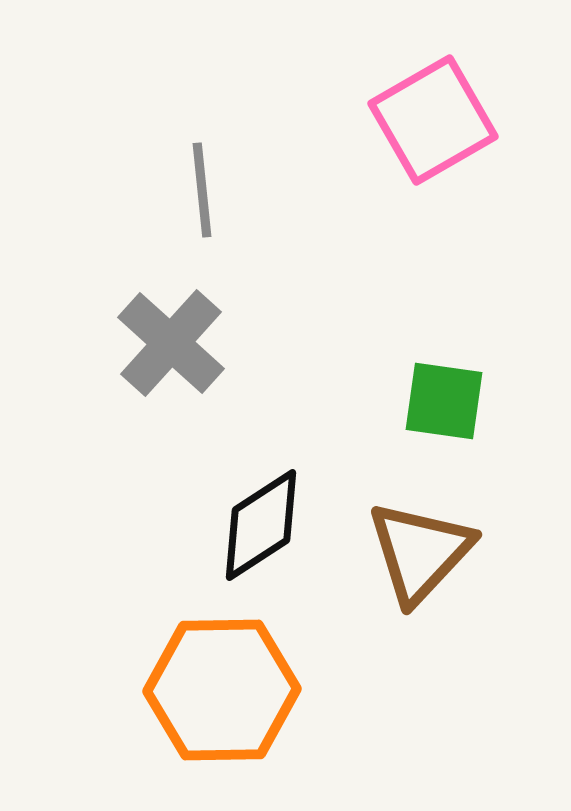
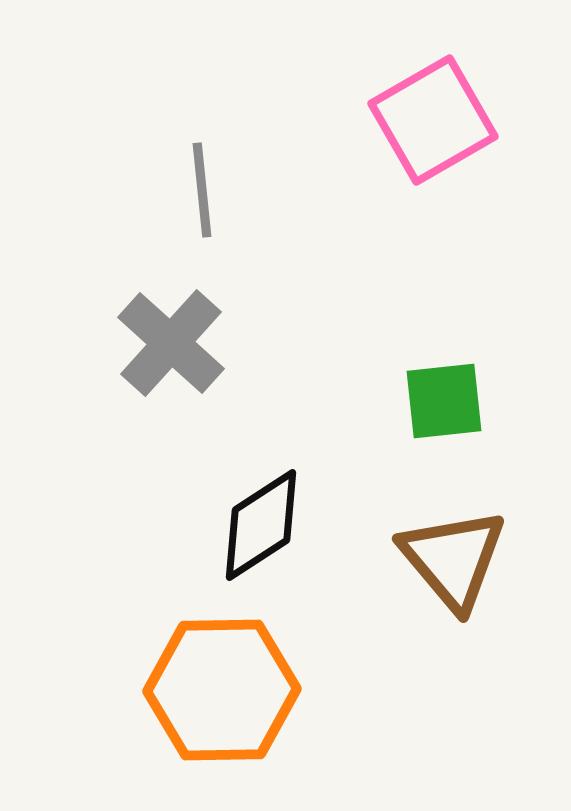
green square: rotated 14 degrees counterclockwise
brown triangle: moved 33 px right, 7 px down; rotated 23 degrees counterclockwise
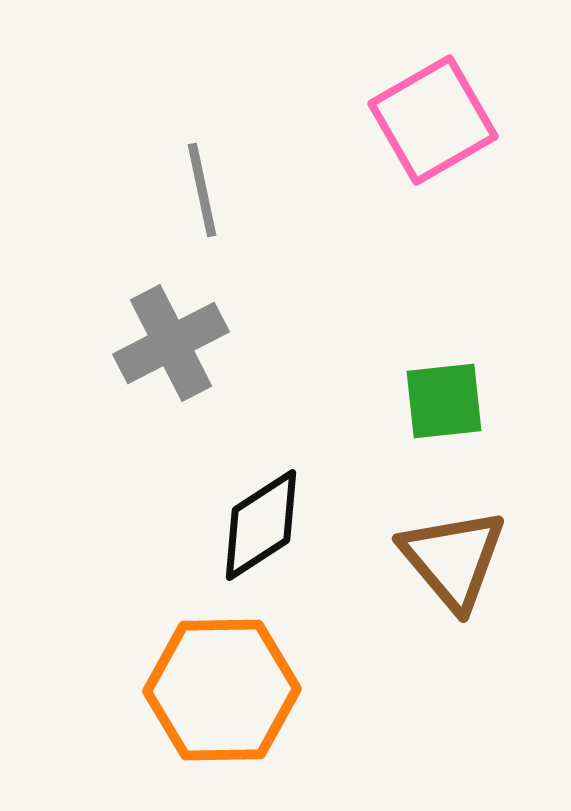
gray line: rotated 6 degrees counterclockwise
gray cross: rotated 21 degrees clockwise
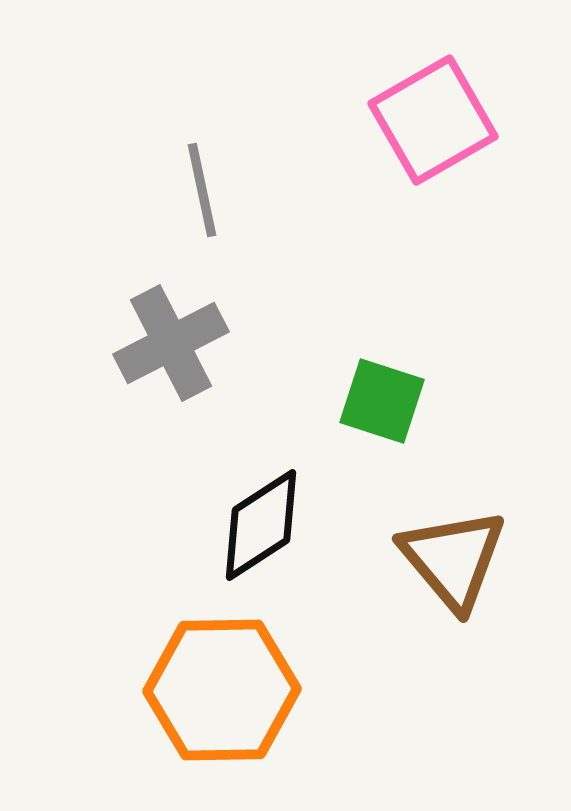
green square: moved 62 px left; rotated 24 degrees clockwise
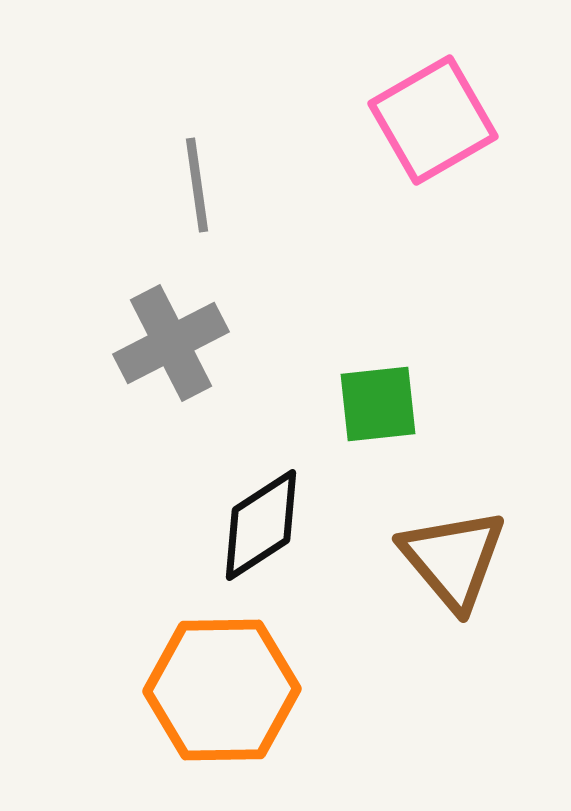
gray line: moved 5 px left, 5 px up; rotated 4 degrees clockwise
green square: moved 4 px left, 3 px down; rotated 24 degrees counterclockwise
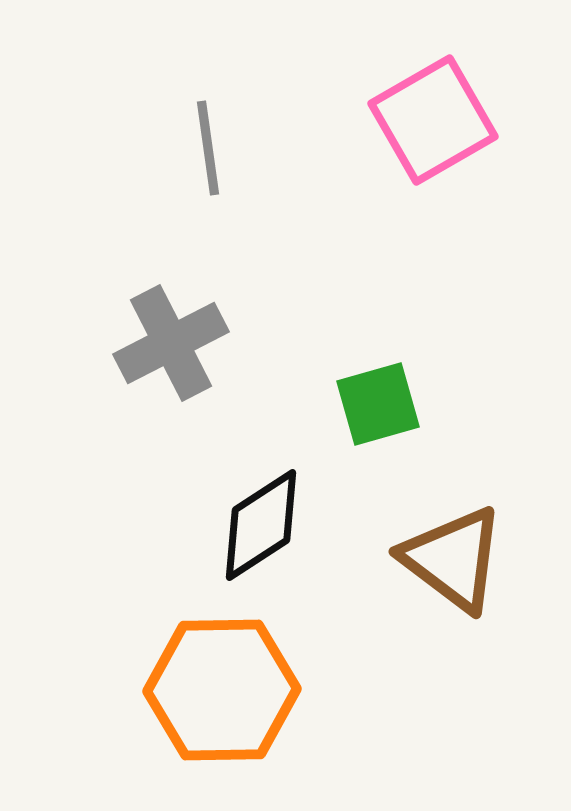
gray line: moved 11 px right, 37 px up
green square: rotated 10 degrees counterclockwise
brown triangle: rotated 13 degrees counterclockwise
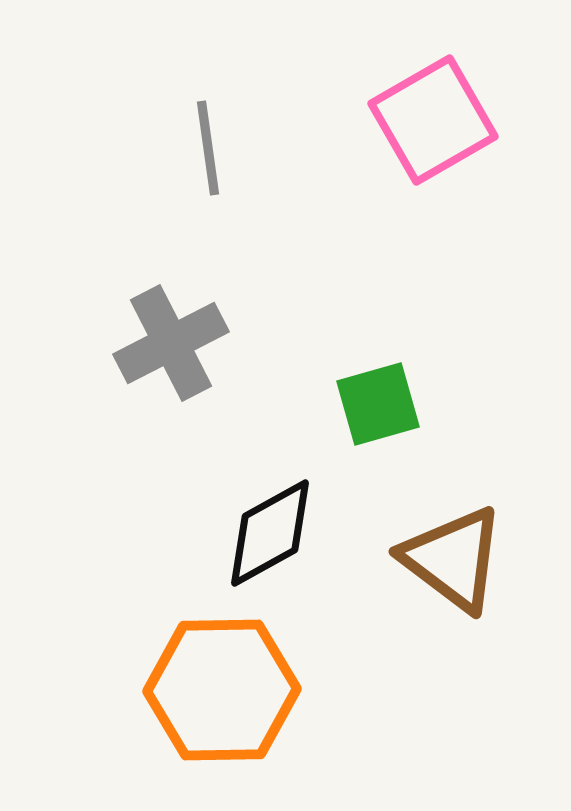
black diamond: moved 9 px right, 8 px down; rotated 4 degrees clockwise
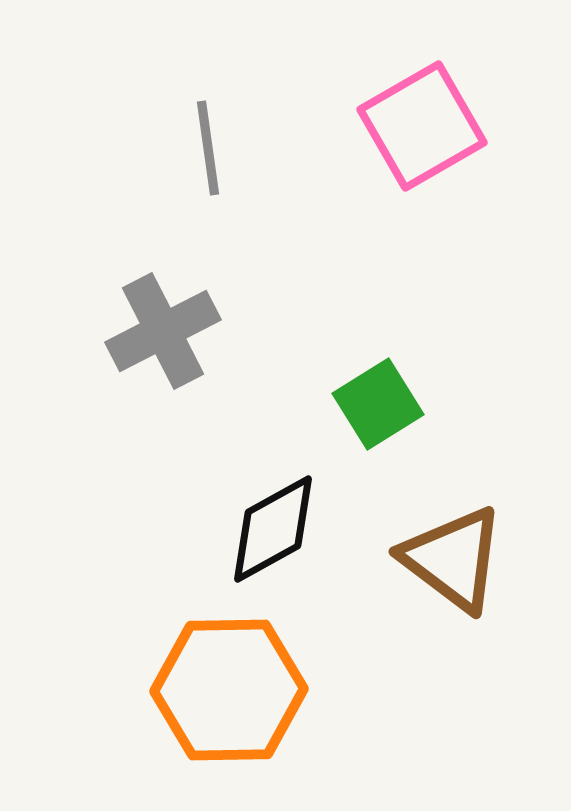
pink square: moved 11 px left, 6 px down
gray cross: moved 8 px left, 12 px up
green square: rotated 16 degrees counterclockwise
black diamond: moved 3 px right, 4 px up
orange hexagon: moved 7 px right
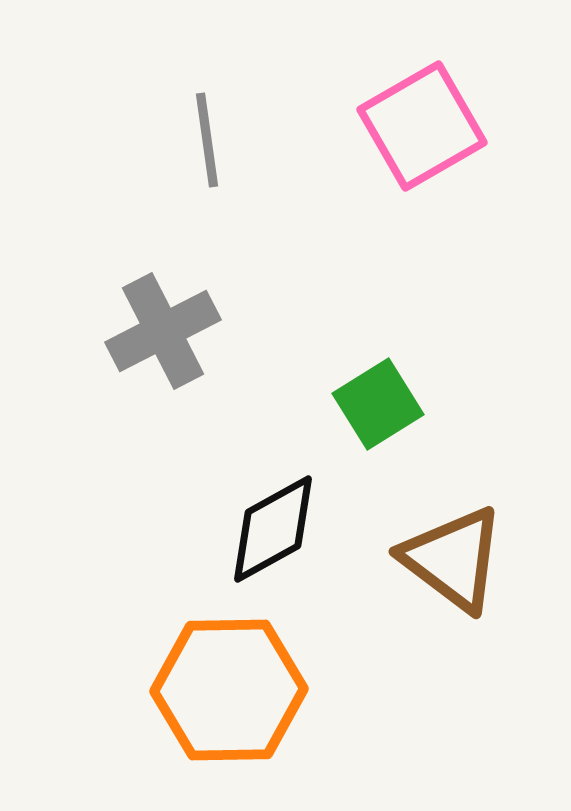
gray line: moved 1 px left, 8 px up
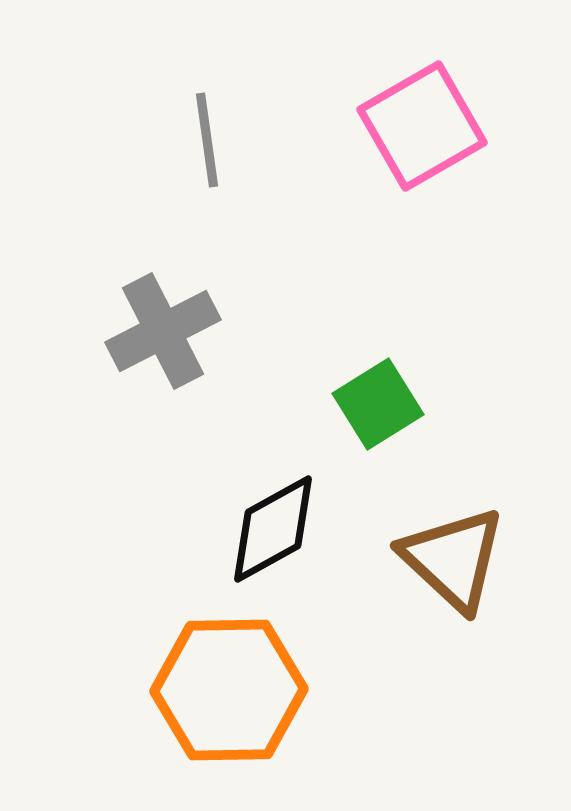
brown triangle: rotated 6 degrees clockwise
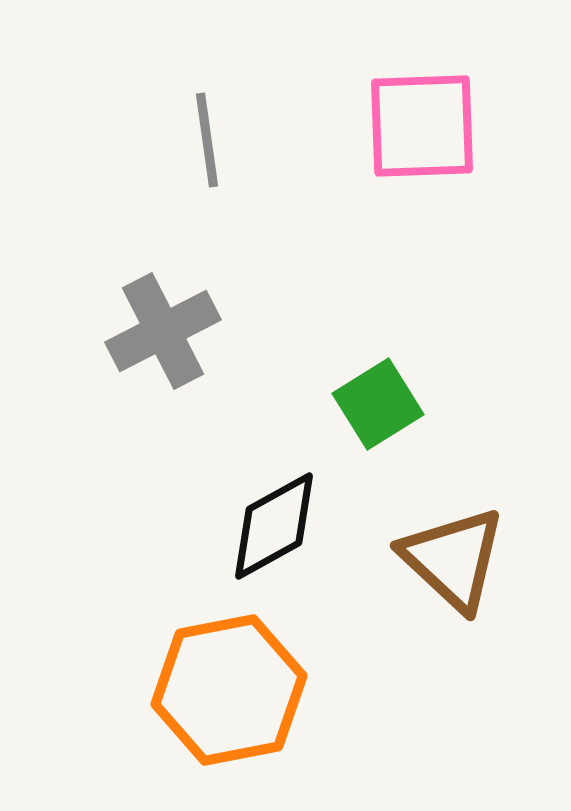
pink square: rotated 28 degrees clockwise
black diamond: moved 1 px right, 3 px up
orange hexagon: rotated 10 degrees counterclockwise
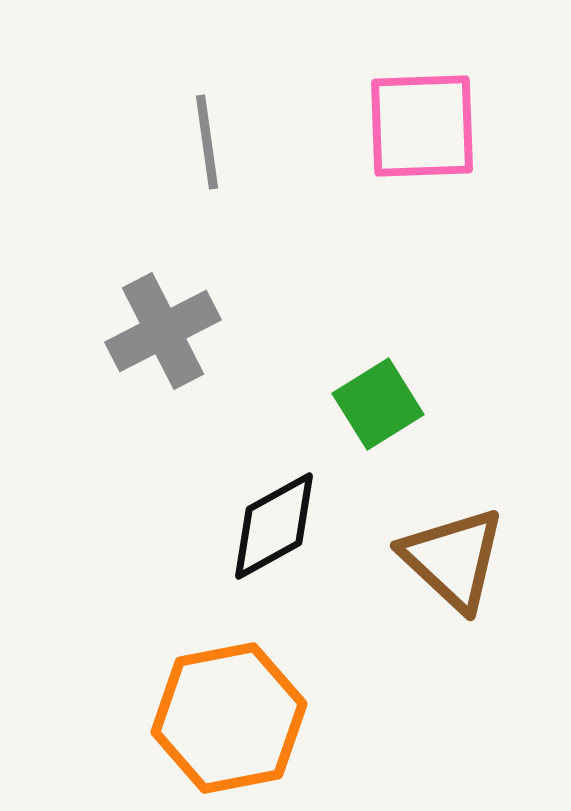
gray line: moved 2 px down
orange hexagon: moved 28 px down
